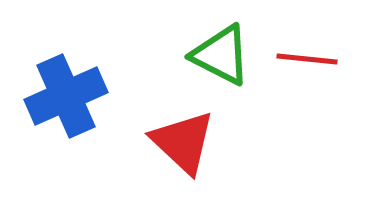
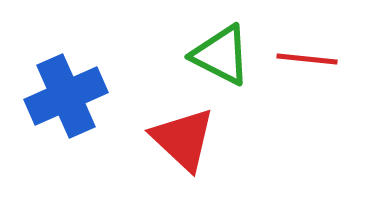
red triangle: moved 3 px up
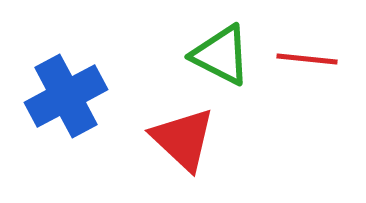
blue cross: rotated 4 degrees counterclockwise
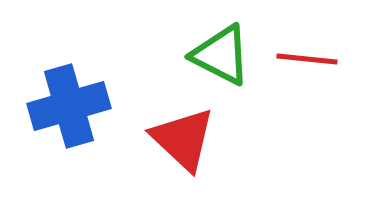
blue cross: moved 3 px right, 10 px down; rotated 12 degrees clockwise
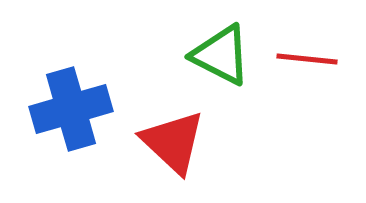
blue cross: moved 2 px right, 3 px down
red triangle: moved 10 px left, 3 px down
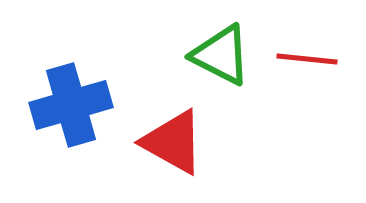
blue cross: moved 4 px up
red triangle: rotated 14 degrees counterclockwise
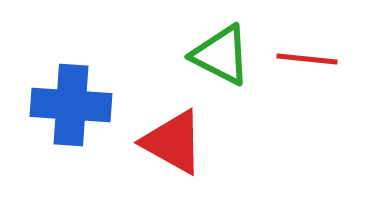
blue cross: rotated 20 degrees clockwise
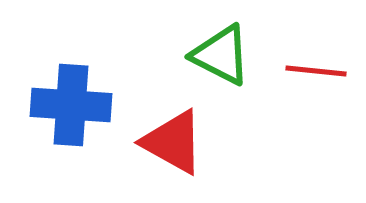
red line: moved 9 px right, 12 px down
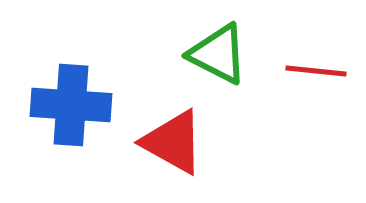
green triangle: moved 3 px left, 1 px up
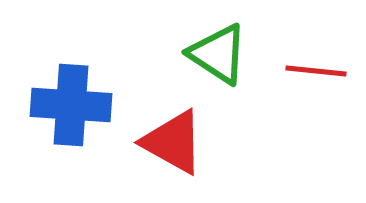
green triangle: rotated 6 degrees clockwise
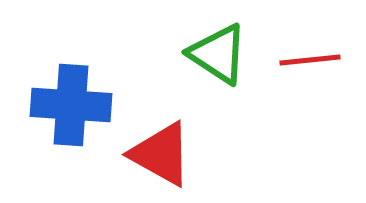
red line: moved 6 px left, 11 px up; rotated 12 degrees counterclockwise
red triangle: moved 12 px left, 12 px down
